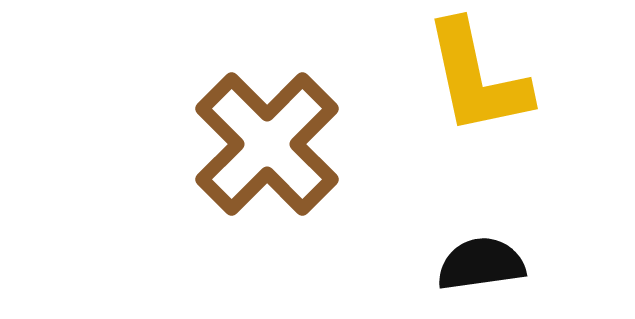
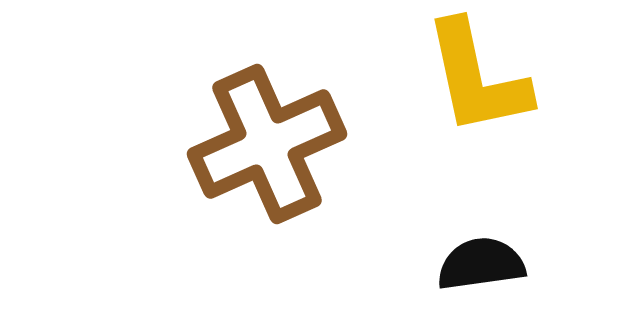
brown cross: rotated 21 degrees clockwise
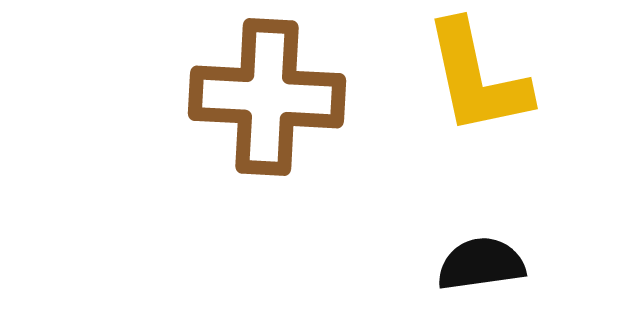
brown cross: moved 47 px up; rotated 27 degrees clockwise
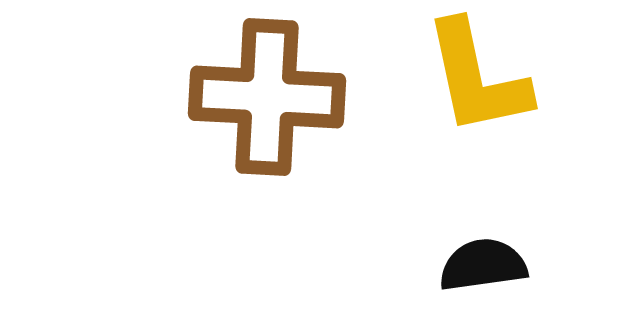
black semicircle: moved 2 px right, 1 px down
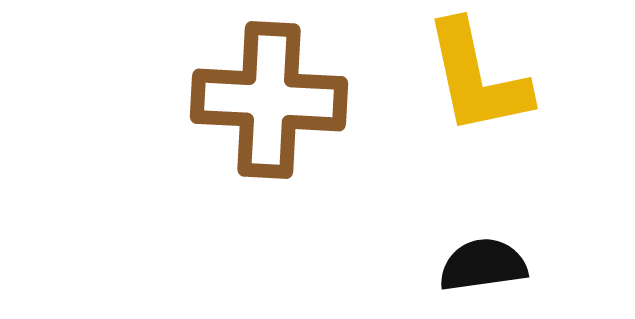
brown cross: moved 2 px right, 3 px down
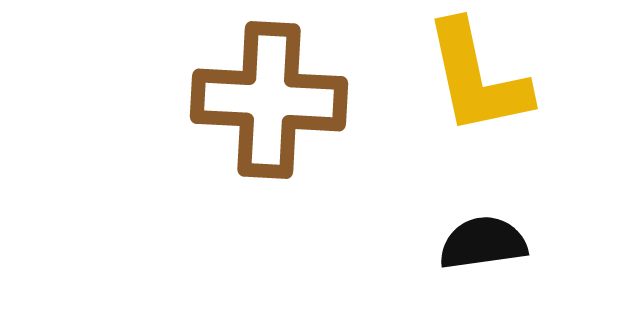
black semicircle: moved 22 px up
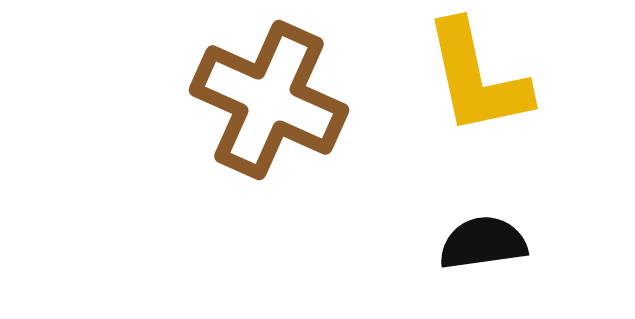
brown cross: rotated 21 degrees clockwise
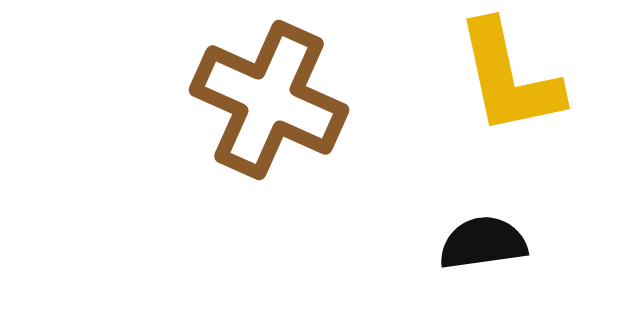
yellow L-shape: moved 32 px right
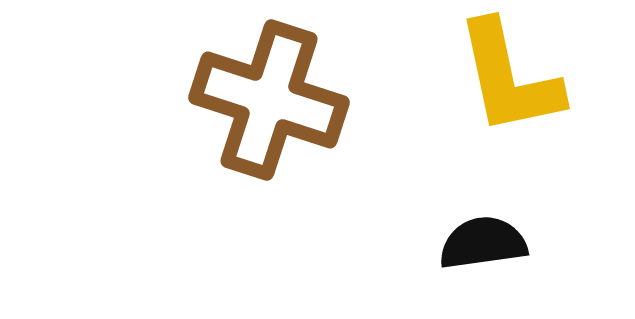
brown cross: rotated 6 degrees counterclockwise
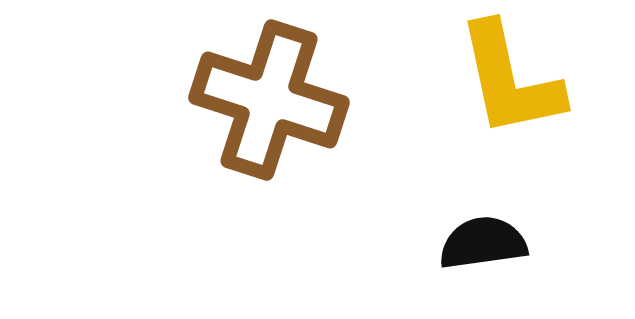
yellow L-shape: moved 1 px right, 2 px down
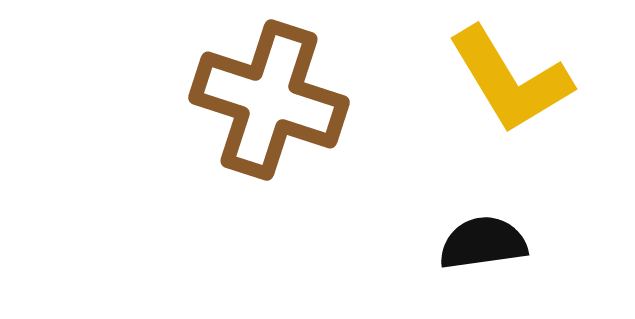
yellow L-shape: rotated 19 degrees counterclockwise
